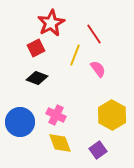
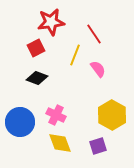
red star: moved 1 px up; rotated 20 degrees clockwise
purple square: moved 4 px up; rotated 18 degrees clockwise
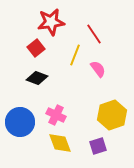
red square: rotated 12 degrees counterclockwise
yellow hexagon: rotated 12 degrees clockwise
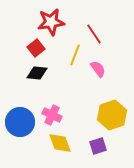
black diamond: moved 5 px up; rotated 15 degrees counterclockwise
pink cross: moved 4 px left
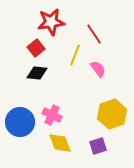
yellow hexagon: moved 1 px up
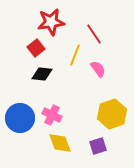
black diamond: moved 5 px right, 1 px down
blue circle: moved 4 px up
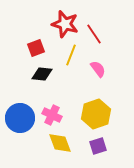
red star: moved 14 px right, 2 px down; rotated 24 degrees clockwise
red square: rotated 18 degrees clockwise
yellow line: moved 4 px left
yellow hexagon: moved 16 px left
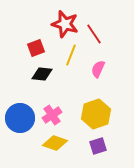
pink semicircle: rotated 120 degrees counterclockwise
pink cross: rotated 30 degrees clockwise
yellow diamond: moved 5 px left; rotated 50 degrees counterclockwise
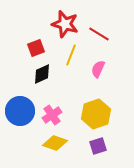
red line: moved 5 px right; rotated 25 degrees counterclockwise
black diamond: rotated 30 degrees counterclockwise
blue circle: moved 7 px up
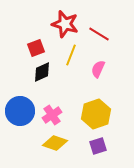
black diamond: moved 2 px up
